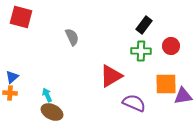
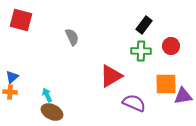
red square: moved 3 px down
orange cross: moved 1 px up
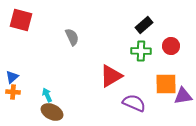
black rectangle: rotated 12 degrees clockwise
orange cross: moved 3 px right
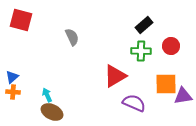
red triangle: moved 4 px right
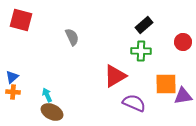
red circle: moved 12 px right, 4 px up
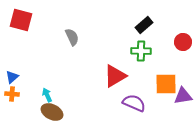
orange cross: moved 1 px left, 2 px down
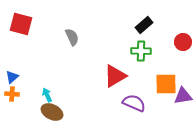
red square: moved 4 px down
